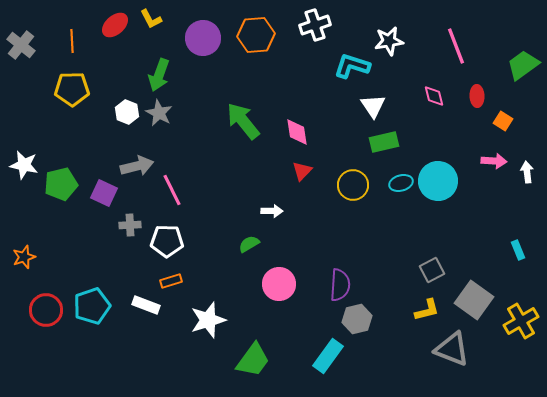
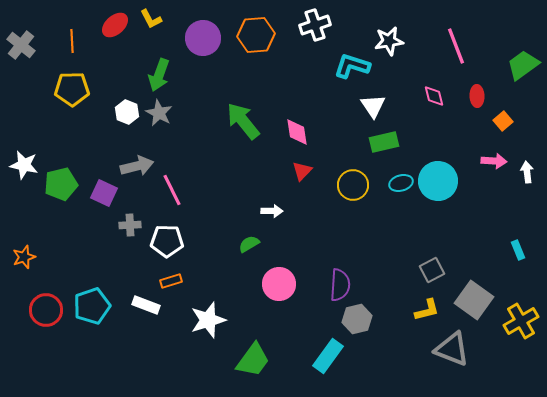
orange square at (503, 121): rotated 18 degrees clockwise
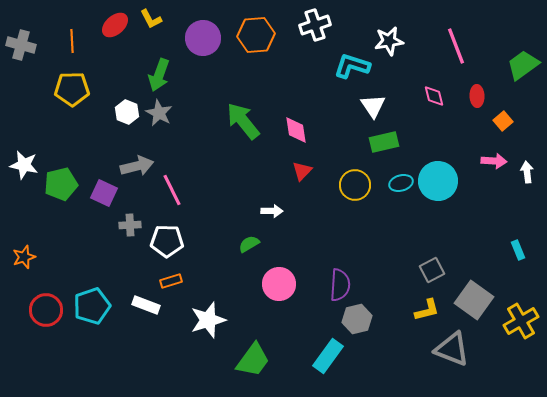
gray cross at (21, 45): rotated 24 degrees counterclockwise
pink diamond at (297, 132): moved 1 px left, 2 px up
yellow circle at (353, 185): moved 2 px right
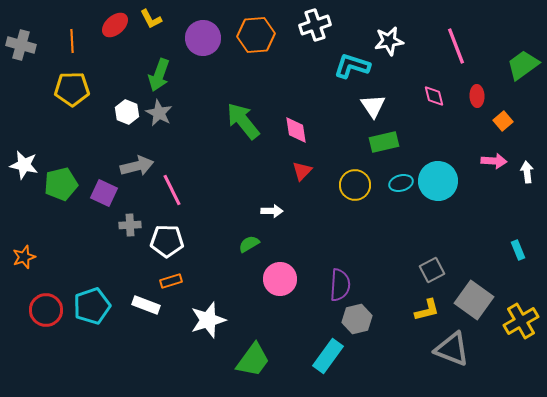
pink circle at (279, 284): moved 1 px right, 5 px up
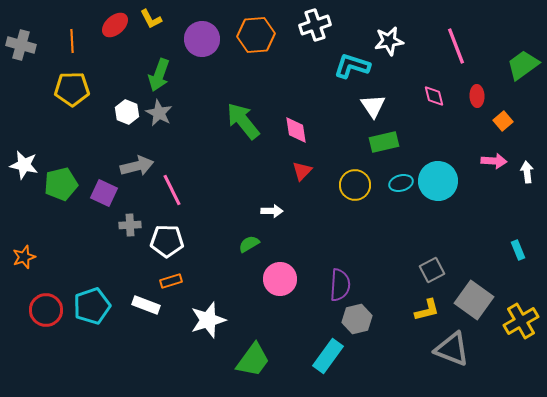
purple circle at (203, 38): moved 1 px left, 1 px down
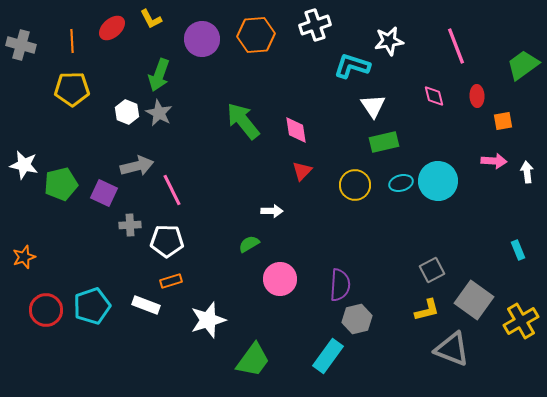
red ellipse at (115, 25): moved 3 px left, 3 px down
orange square at (503, 121): rotated 30 degrees clockwise
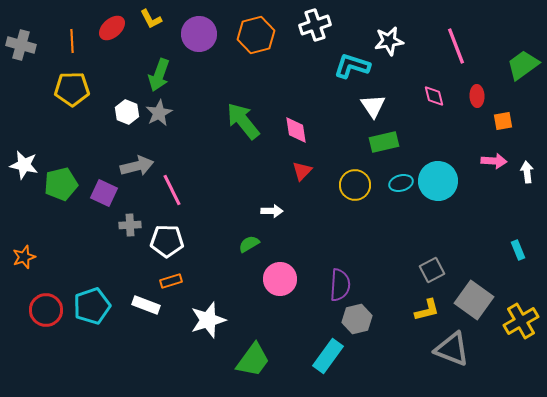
orange hexagon at (256, 35): rotated 9 degrees counterclockwise
purple circle at (202, 39): moved 3 px left, 5 px up
gray star at (159, 113): rotated 16 degrees clockwise
